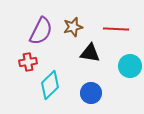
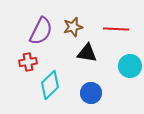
black triangle: moved 3 px left
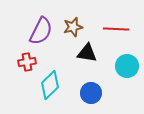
red cross: moved 1 px left
cyan circle: moved 3 px left
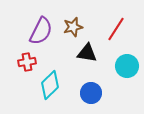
red line: rotated 60 degrees counterclockwise
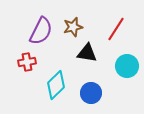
cyan diamond: moved 6 px right
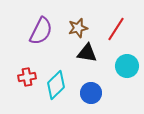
brown star: moved 5 px right, 1 px down
red cross: moved 15 px down
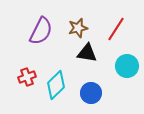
red cross: rotated 12 degrees counterclockwise
